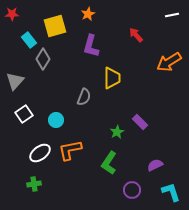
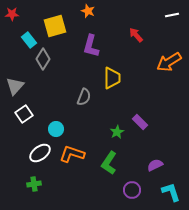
orange star: moved 3 px up; rotated 24 degrees counterclockwise
gray triangle: moved 5 px down
cyan circle: moved 9 px down
orange L-shape: moved 2 px right, 4 px down; rotated 30 degrees clockwise
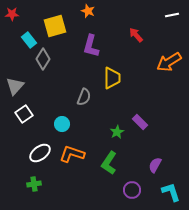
cyan circle: moved 6 px right, 5 px up
purple semicircle: rotated 35 degrees counterclockwise
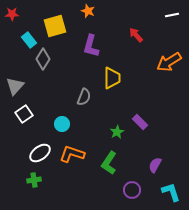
green cross: moved 4 px up
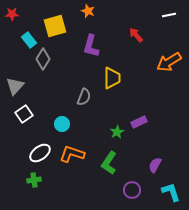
white line: moved 3 px left
purple rectangle: moved 1 px left; rotated 70 degrees counterclockwise
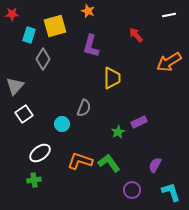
cyan rectangle: moved 5 px up; rotated 56 degrees clockwise
gray semicircle: moved 11 px down
green star: moved 1 px right
orange L-shape: moved 8 px right, 7 px down
green L-shape: rotated 110 degrees clockwise
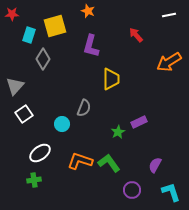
yellow trapezoid: moved 1 px left, 1 px down
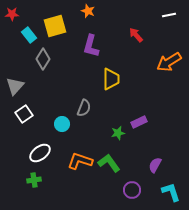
cyan rectangle: rotated 56 degrees counterclockwise
green star: moved 1 px down; rotated 16 degrees clockwise
